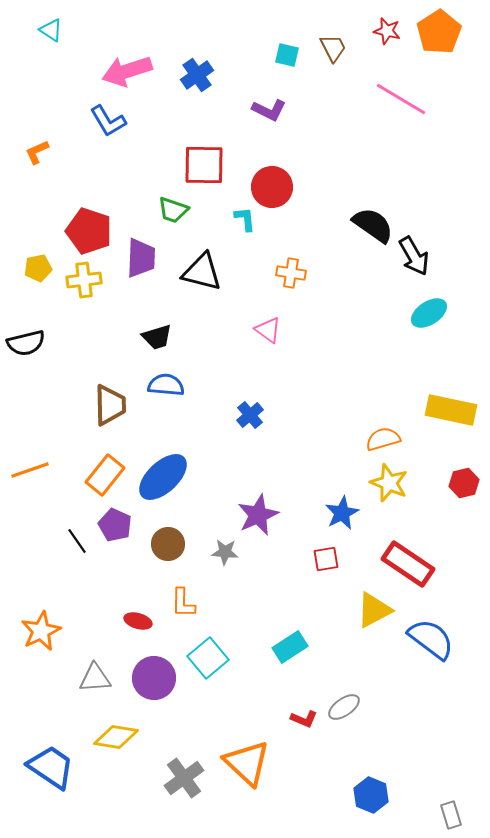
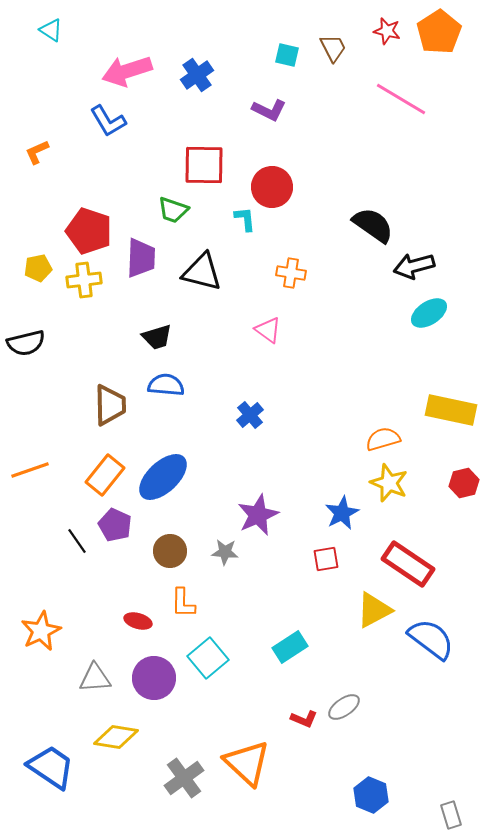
black arrow at (414, 256): moved 10 px down; rotated 105 degrees clockwise
brown circle at (168, 544): moved 2 px right, 7 px down
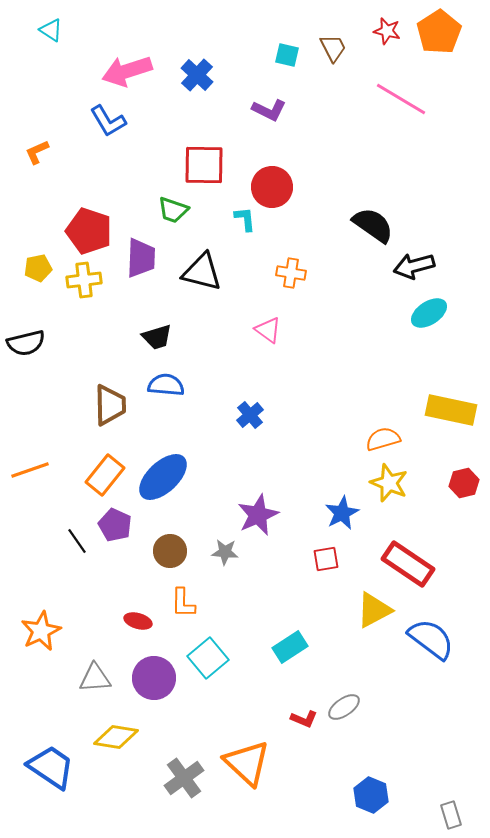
blue cross at (197, 75): rotated 12 degrees counterclockwise
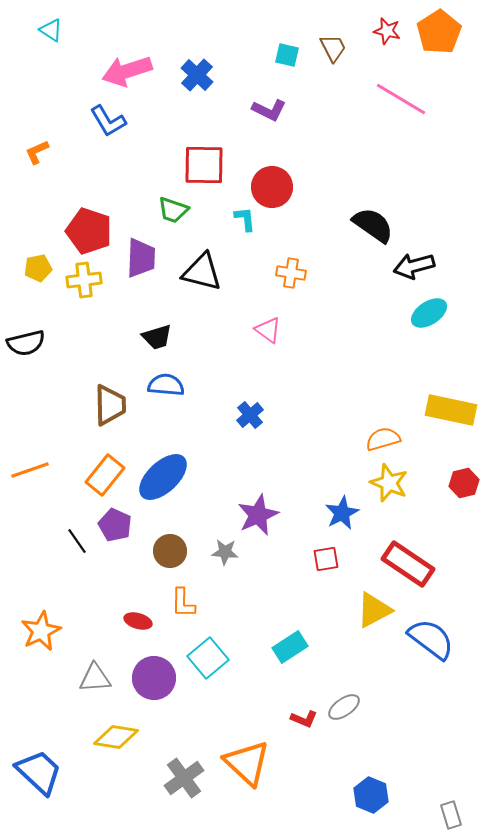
blue trapezoid at (51, 767): moved 12 px left, 5 px down; rotated 9 degrees clockwise
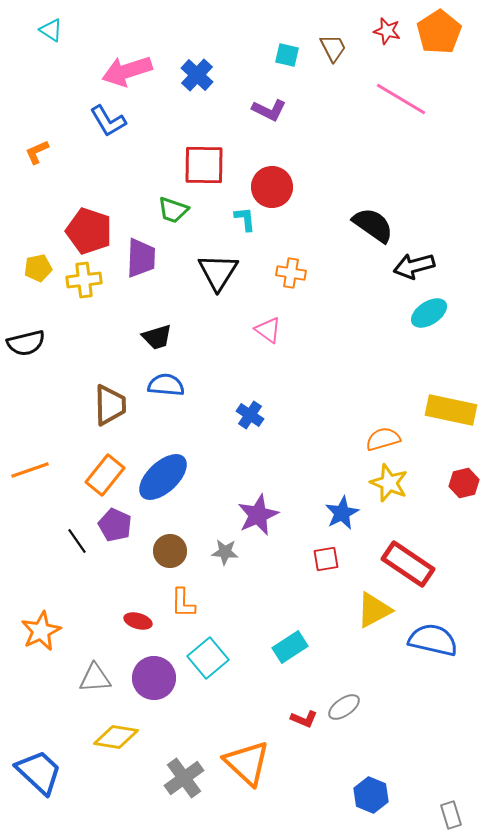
black triangle at (202, 272): moved 16 px right; rotated 48 degrees clockwise
blue cross at (250, 415): rotated 16 degrees counterclockwise
blue semicircle at (431, 639): moved 2 px right, 1 px down; rotated 24 degrees counterclockwise
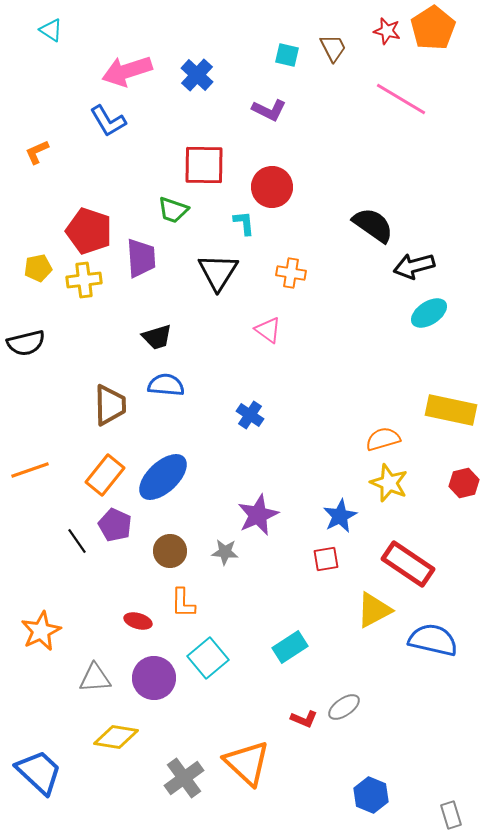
orange pentagon at (439, 32): moved 6 px left, 4 px up
cyan L-shape at (245, 219): moved 1 px left, 4 px down
purple trapezoid at (141, 258): rotated 6 degrees counterclockwise
blue star at (342, 513): moved 2 px left, 3 px down
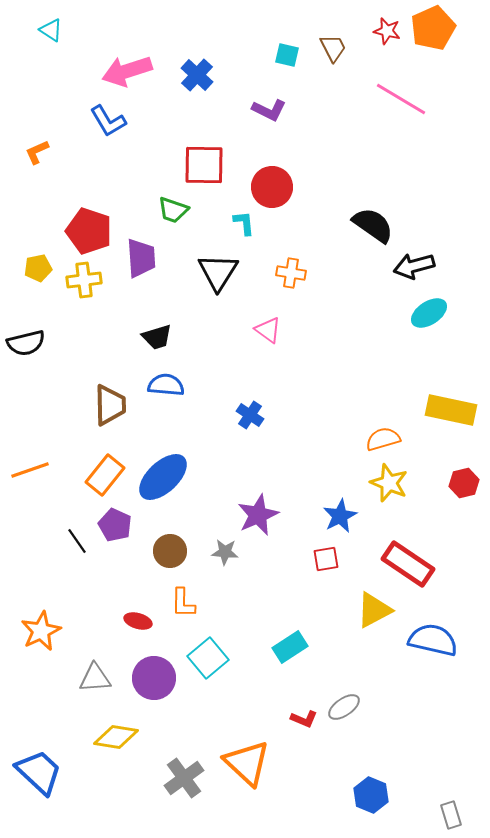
orange pentagon at (433, 28): rotated 9 degrees clockwise
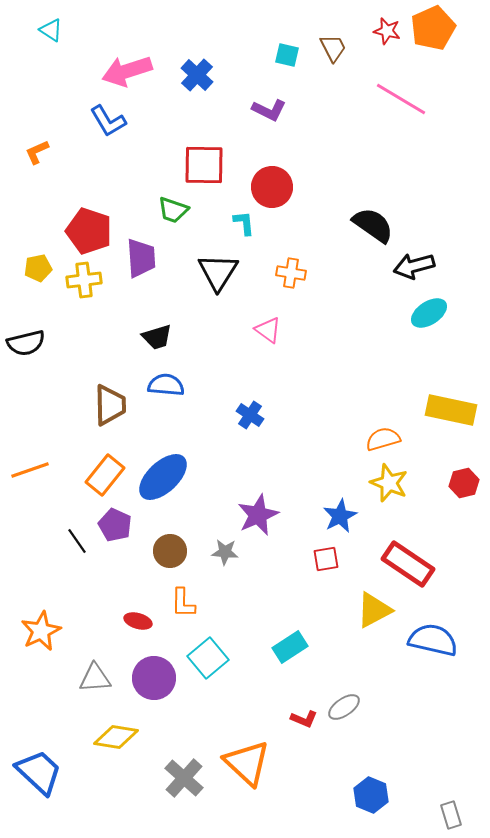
gray cross at (184, 778): rotated 12 degrees counterclockwise
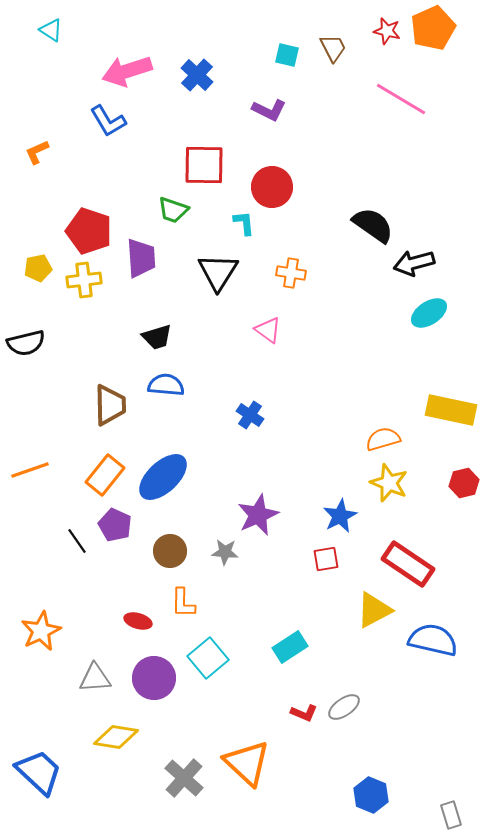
black arrow at (414, 266): moved 3 px up
red L-shape at (304, 719): moved 6 px up
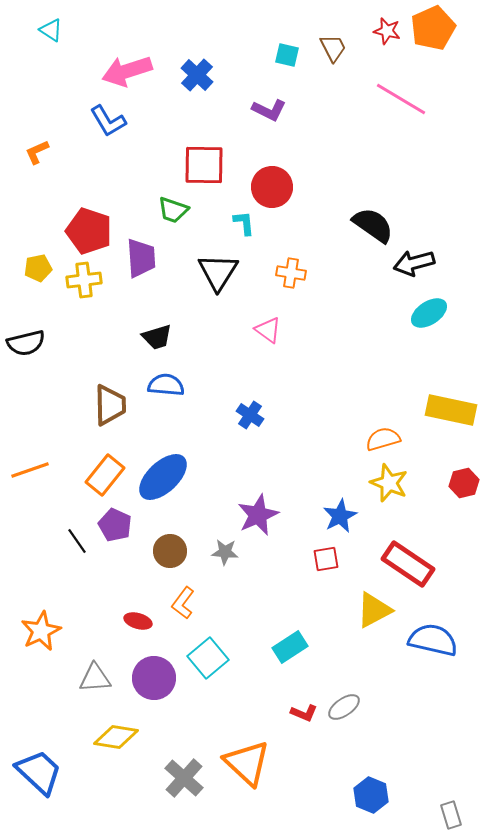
orange L-shape at (183, 603): rotated 36 degrees clockwise
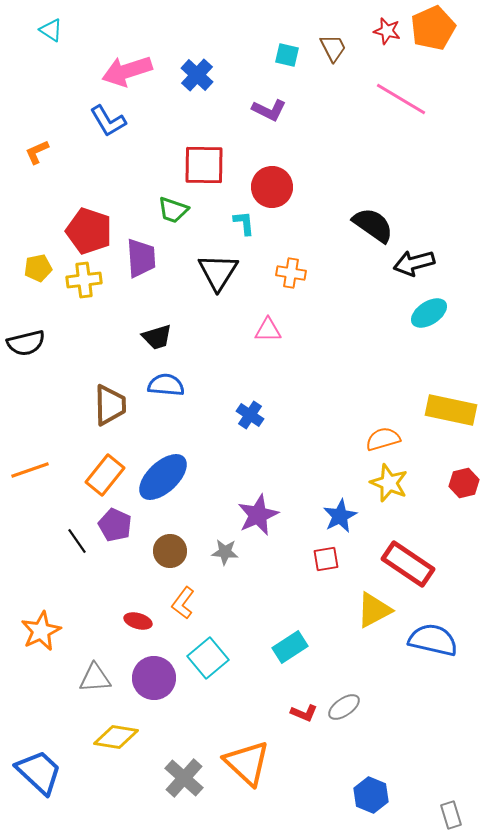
pink triangle at (268, 330): rotated 36 degrees counterclockwise
